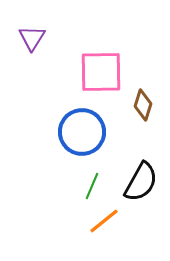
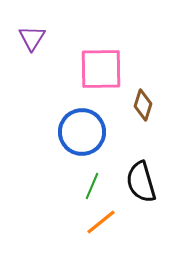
pink square: moved 3 px up
black semicircle: rotated 135 degrees clockwise
orange line: moved 3 px left, 1 px down
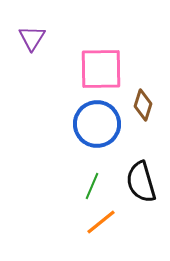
blue circle: moved 15 px right, 8 px up
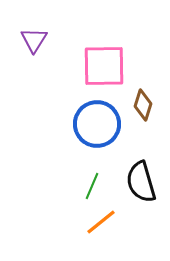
purple triangle: moved 2 px right, 2 px down
pink square: moved 3 px right, 3 px up
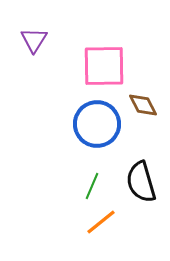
brown diamond: rotated 44 degrees counterclockwise
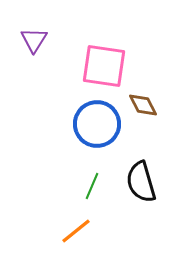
pink square: rotated 9 degrees clockwise
orange line: moved 25 px left, 9 px down
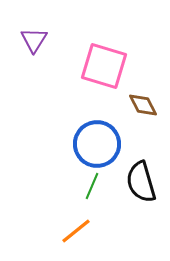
pink square: rotated 9 degrees clockwise
blue circle: moved 20 px down
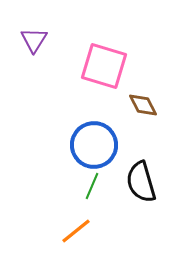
blue circle: moved 3 px left, 1 px down
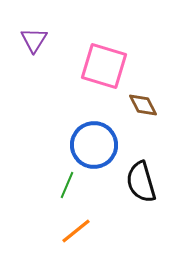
green line: moved 25 px left, 1 px up
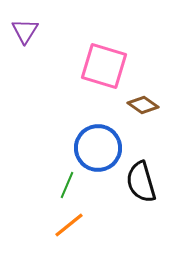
purple triangle: moved 9 px left, 9 px up
brown diamond: rotated 28 degrees counterclockwise
blue circle: moved 4 px right, 3 px down
orange line: moved 7 px left, 6 px up
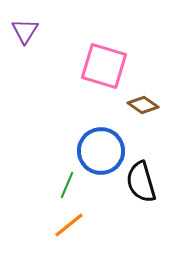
blue circle: moved 3 px right, 3 px down
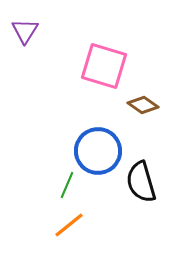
blue circle: moved 3 px left
